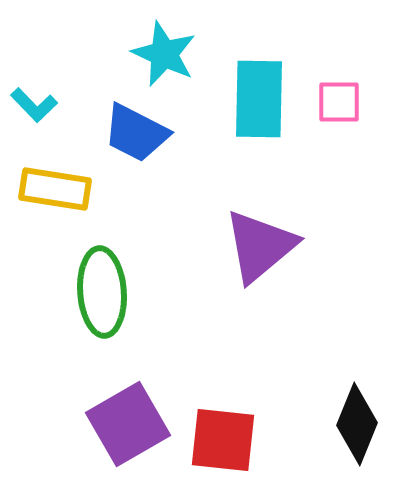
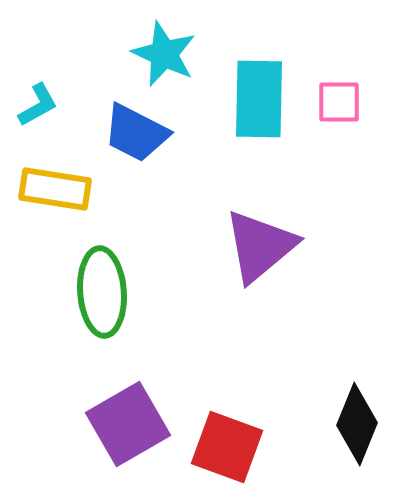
cyan L-shape: moved 4 px right; rotated 75 degrees counterclockwise
red square: moved 4 px right, 7 px down; rotated 14 degrees clockwise
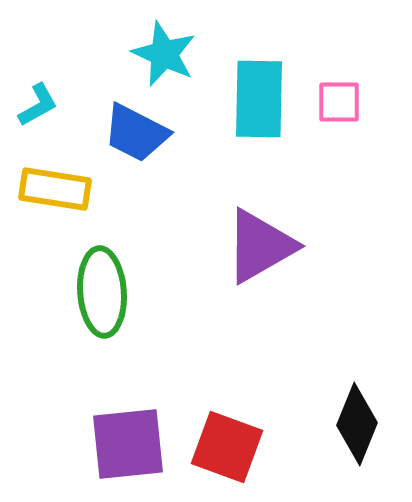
purple triangle: rotated 10 degrees clockwise
purple square: moved 20 px down; rotated 24 degrees clockwise
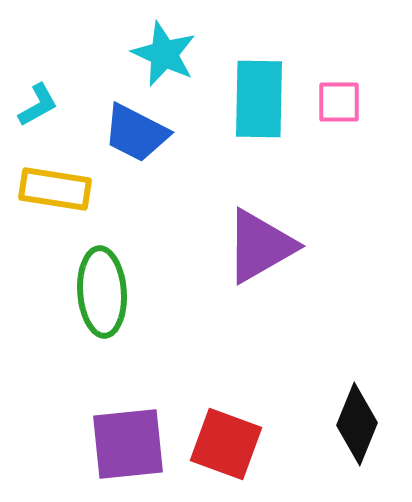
red square: moved 1 px left, 3 px up
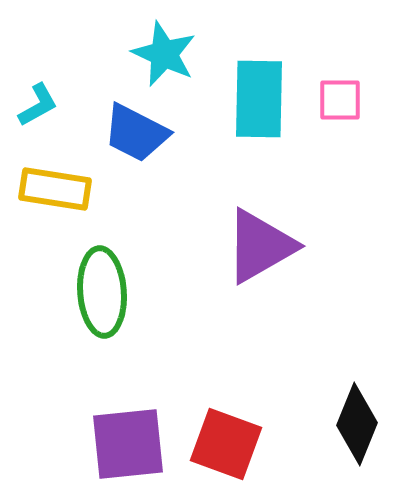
pink square: moved 1 px right, 2 px up
